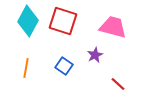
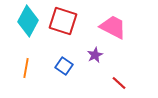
pink trapezoid: rotated 12 degrees clockwise
red line: moved 1 px right, 1 px up
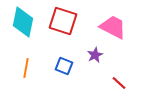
cyan diamond: moved 5 px left, 1 px down; rotated 16 degrees counterclockwise
blue square: rotated 12 degrees counterclockwise
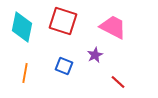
cyan diamond: moved 1 px left, 5 px down
orange line: moved 1 px left, 5 px down
red line: moved 1 px left, 1 px up
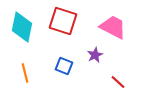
orange line: rotated 24 degrees counterclockwise
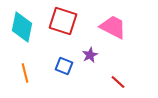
purple star: moved 5 px left
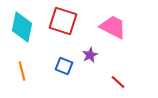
orange line: moved 3 px left, 2 px up
